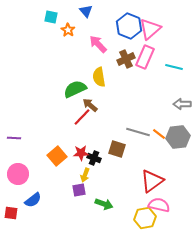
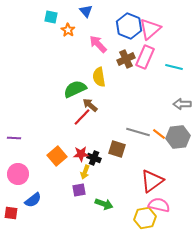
red star: moved 1 px down
yellow arrow: moved 3 px up
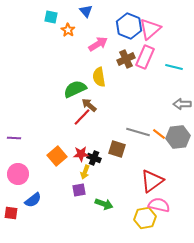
pink arrow: rotated 102 degrees clockwise
brown arrow: moved 1 px left
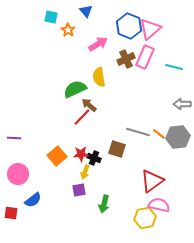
green arrow: rotated 84 degrees clockwise
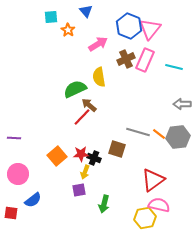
cyan square: rotated 16 degrees counterclockwise
pink triangle: rotated 10 degrees counterclockwise
pink rectangle: moved 3 px down
red triangle: moved 1 px right, 1 px up
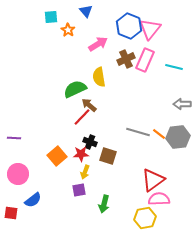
brown square: moved 9 px left, 7 px down
black cross: moved 4 px left, 16 px up
pink semicircle: moved 6 px up; rotated 15 degrees counterclockwise
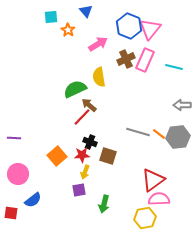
gray arrow: moved 1 px down
red star: moved 1 px right, 1 px down
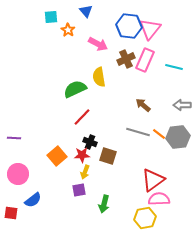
blue hexagon: rotated 15 degrees counterclockwise
pink arrow: rotated 60 degrees clockwise
brown arrow: moved 54 px right
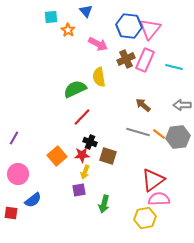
purple line: rotated 64 degrees counterclockwise
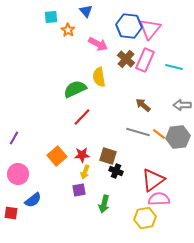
brown cross: rotated 24 degrees counterclockwise
black cross: moved 26 px right, 29 px down
